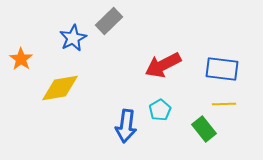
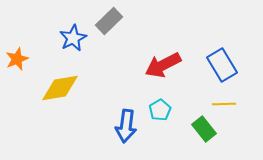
orange star: moved 4 px left; rotated 15 degrees clockwise
blue rectangle: moved 4 px up; rotated 52 degrees clockwise
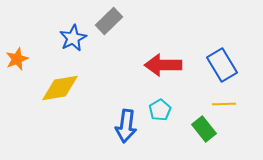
red arrow: rotated 27 degrees clockwise
